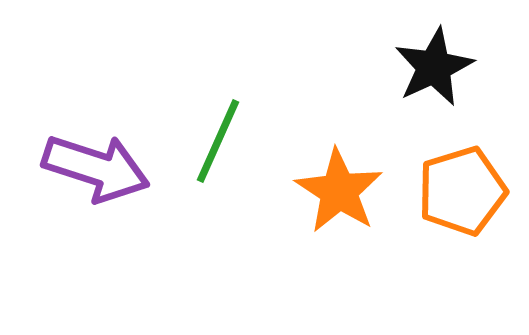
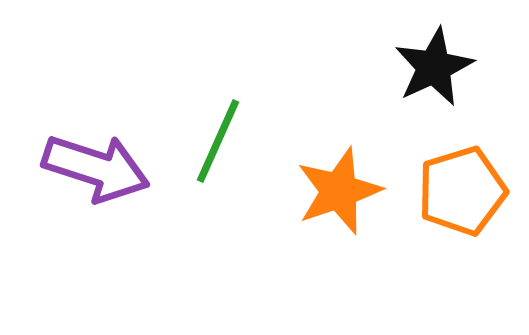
orange star: rotated 20 degrees clockwise
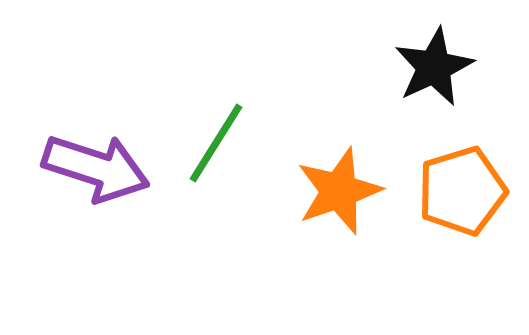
green line: moved 2 px left, 2 px down; rotated 8 degrees clockwise
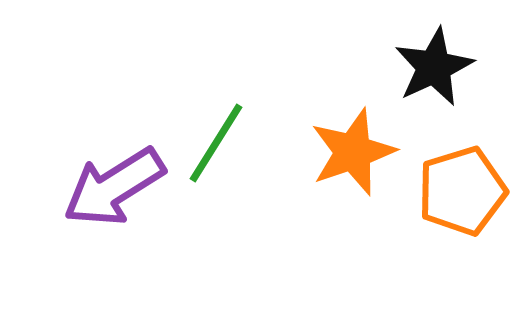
purple arrow: moved 18 px right, 19 px down; rotated 130 degrees clockwise
orange star: moved 14 px right, 39 px up
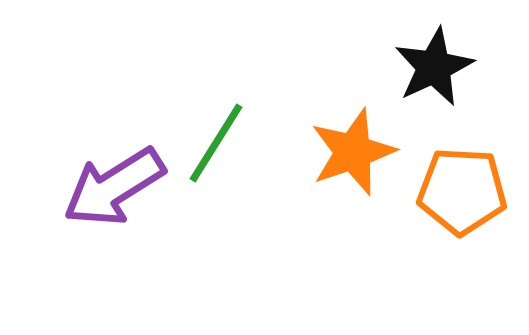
orange pentagon: rotated 20 degrees clockwise
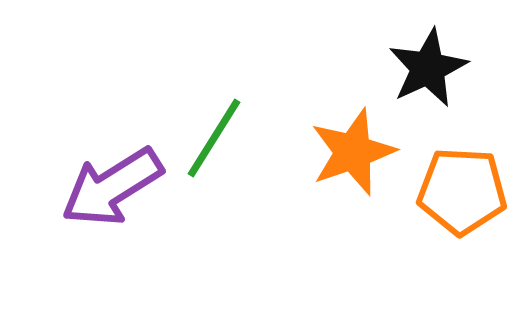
black star: moved 6 px left, 1 px down
green line: moved 2 px left, 5 px up
purple arrow: moved 2 px left
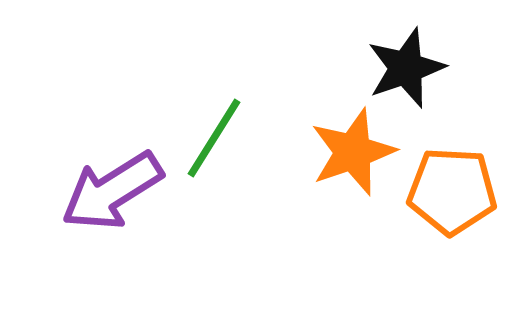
black star: moved 22 px left; rotated 6 degrees clockwise
purple arrow: moved 4 px down
orange pentagon: moved 10 px left
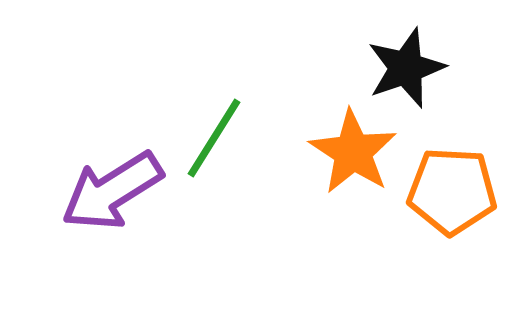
orange star: rotated 20 degrees counterclockwise
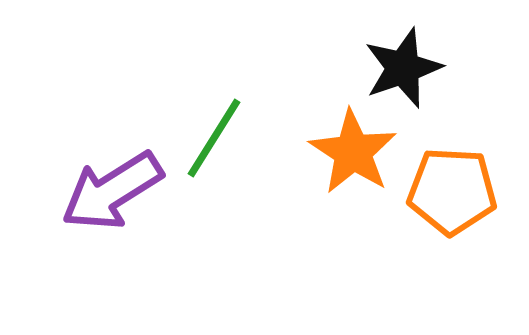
black star: moved 3 px left
